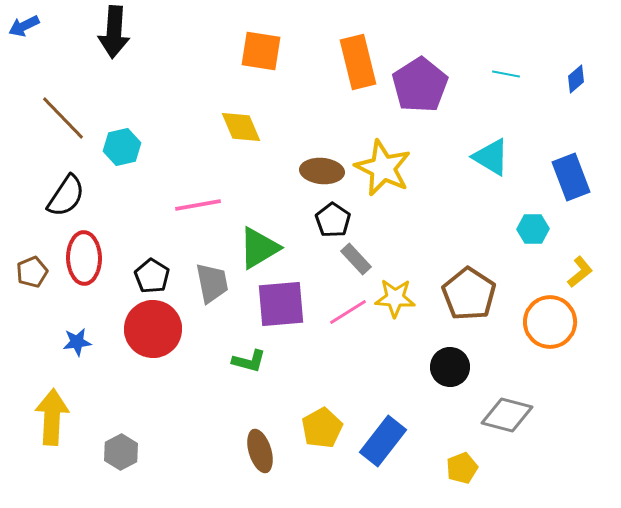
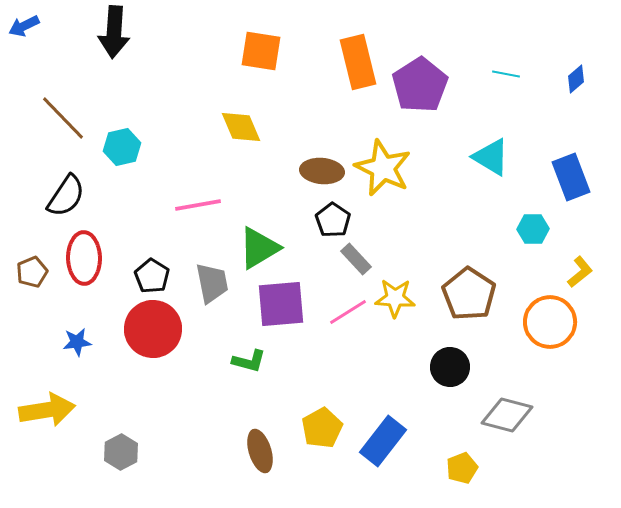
yellow arrow at (52, 417): moved 5 px left, 7 px up; rotated 78 degrees clockwise
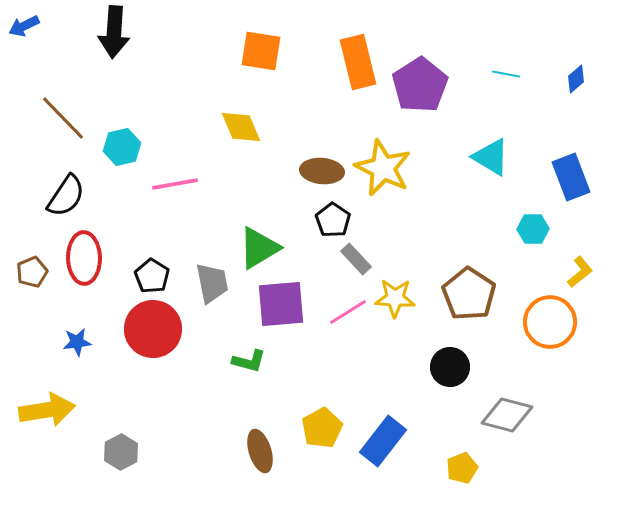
pink line at (198, 205): moved 23 px left, 21 px up
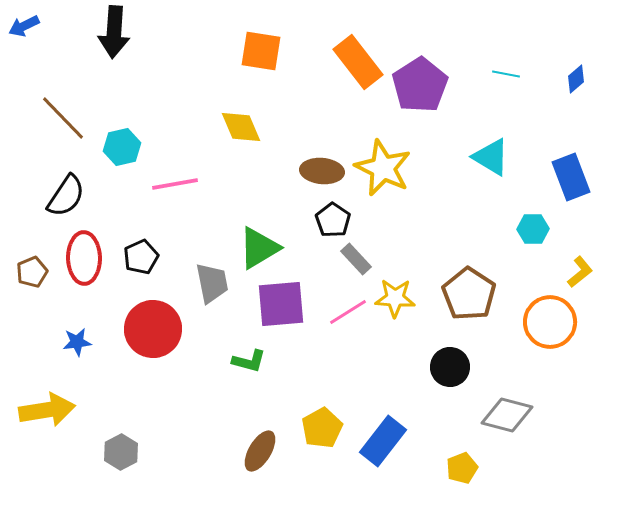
orange rectangle at (358, 62): rotated 24 degrees counterclockwise
black pentagon at (152, 276): moved 11 px left, 19 px up; rotated 16 degrees clockwise
brown ellipse at (260, 451): rotated 48 degrees clockwise
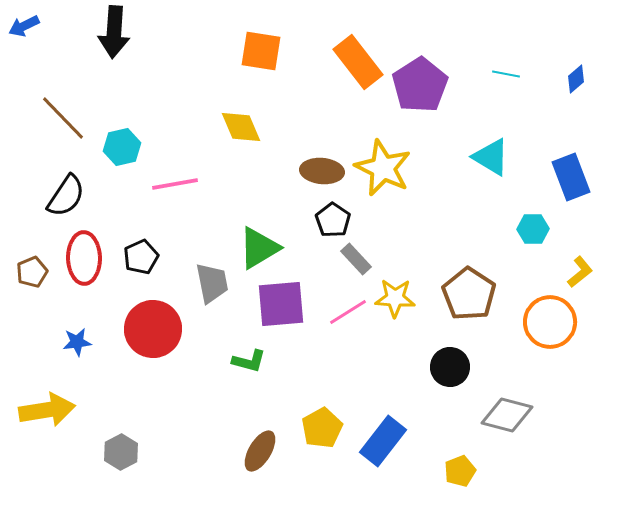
yellow pentagon at (462, 468): moved 2 px left, 3 px down
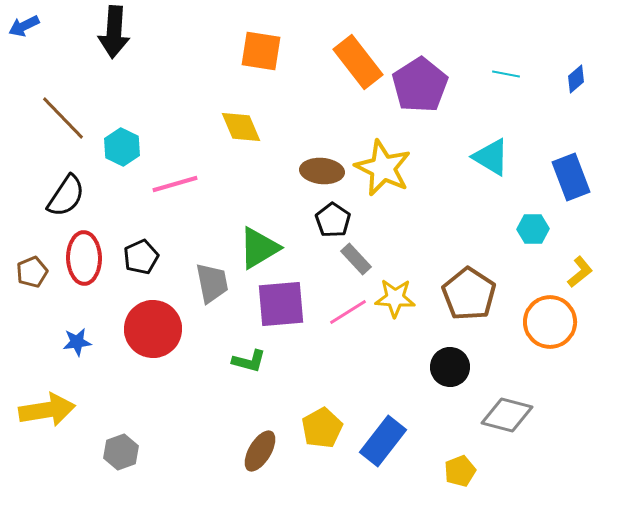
cyan hexagon at (122, 147): rotated 21 degrees counterclockwise
pink line at (175, 184): rotated 6 degrees counterclockwise
gray hexagon at (121, 452): rotated 8 degrees clockwise
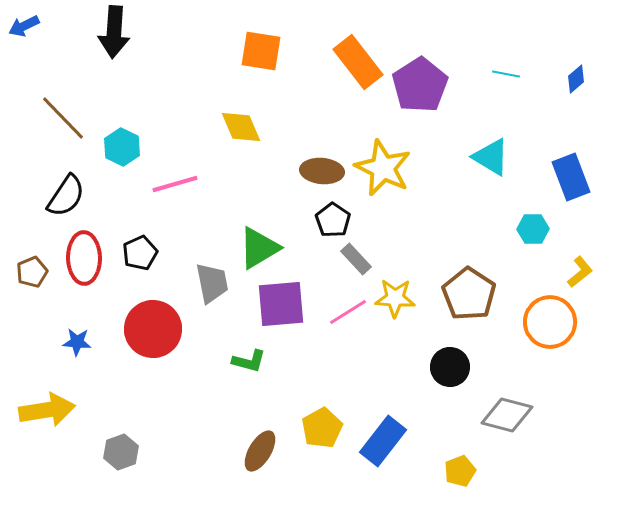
black pentagon at (141, 257): moved 1 px left, 4 px up
blue star at (77, 342): rotated 12 degrees clockwise
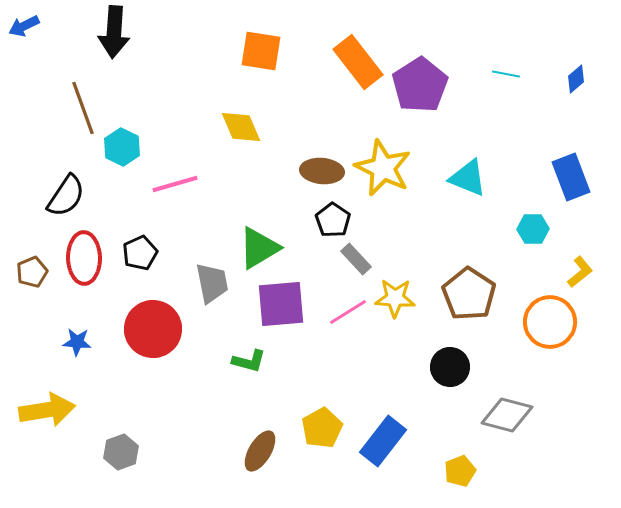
brown line at (63, 118): moved 20 px right, 10 px up; rotated 24 degrees clockwise
cyan triangle at (491, 157): moved 23 px left, 21 px down; rotated 9 degrees counterclockwise
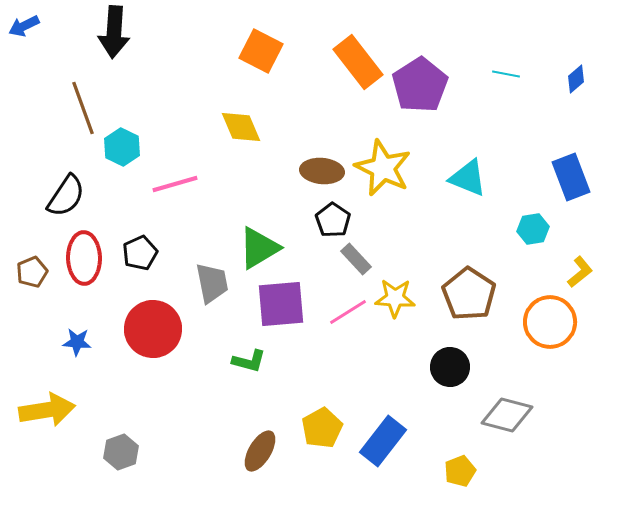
orange square at (261, 51): rotated 18 degrees clockwise
cyan hexagon at (533, 229): rotated 8 degrees counterclockwise
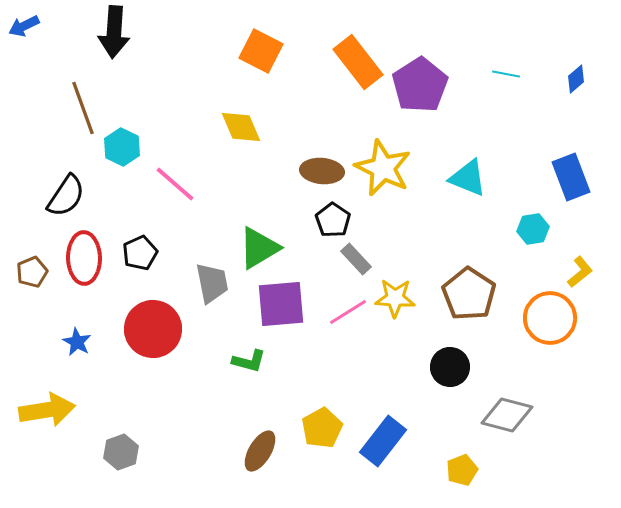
pink line at (175, 184): rotated 57 degrees clockwise
orange circle at (550, 322): moved 4 px up
blue star at (77, 342): rotated 24 degrees clockwise
yellow pentagon at (460, 471): moved 2 px right, 1 px up
